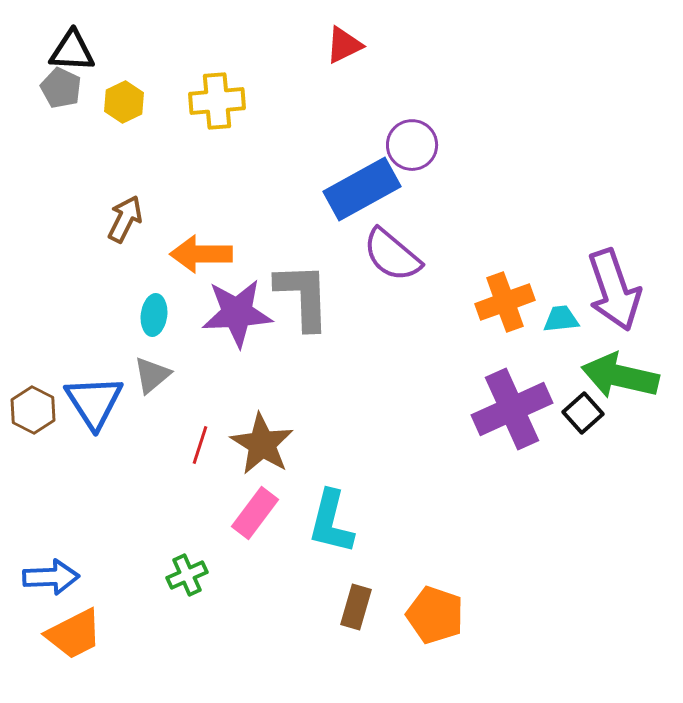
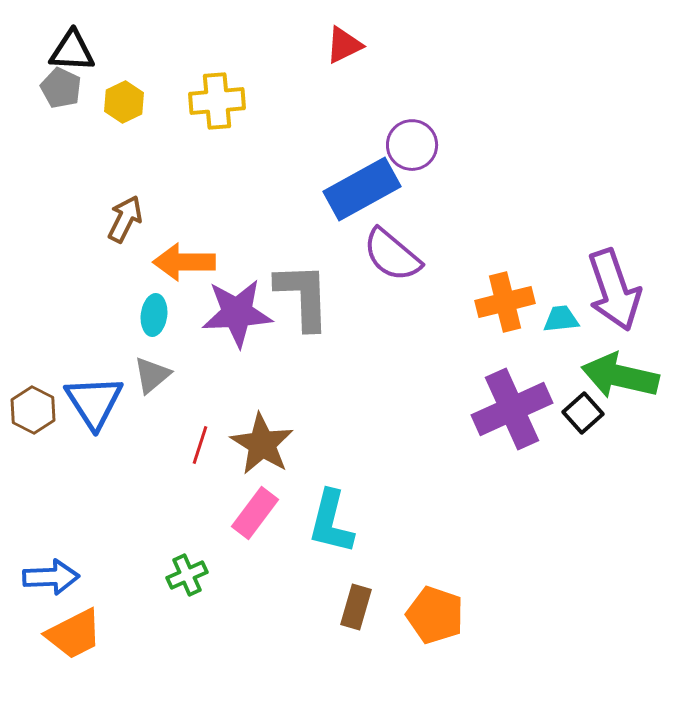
orange arrow: moved 17 px left, 8 px down
orange cross: rotated 6 degrees clockwise
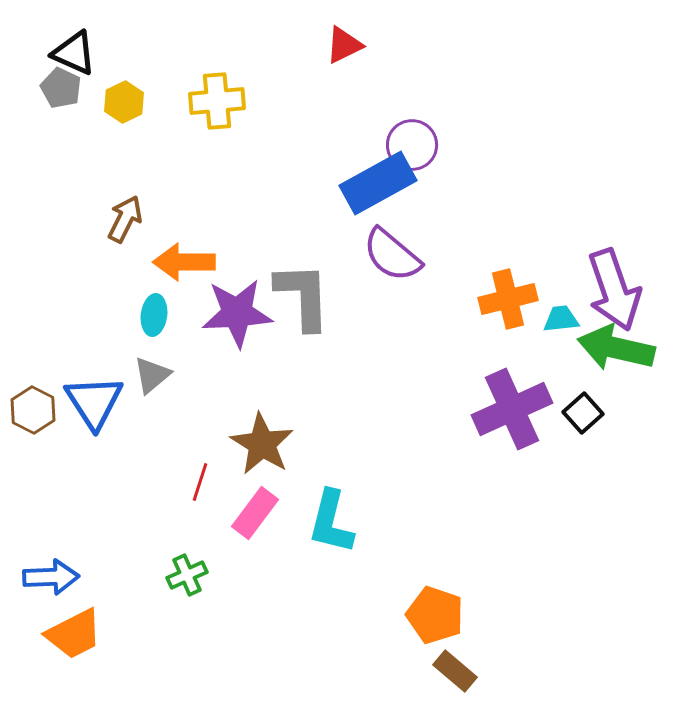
black triangle: moved 2 px right, 2 px down; rotated 21 degrees clockwise
blue rectangle: moved 16 px right, 6 px up
orange cross: moved 3 px right, 3 px up
green arrow: moved 4 px left, 28 px up
red line: moved 37 px down
brown rectangle: moved 99 px right, 64 px down; rotated 66 degrees counterclockwise
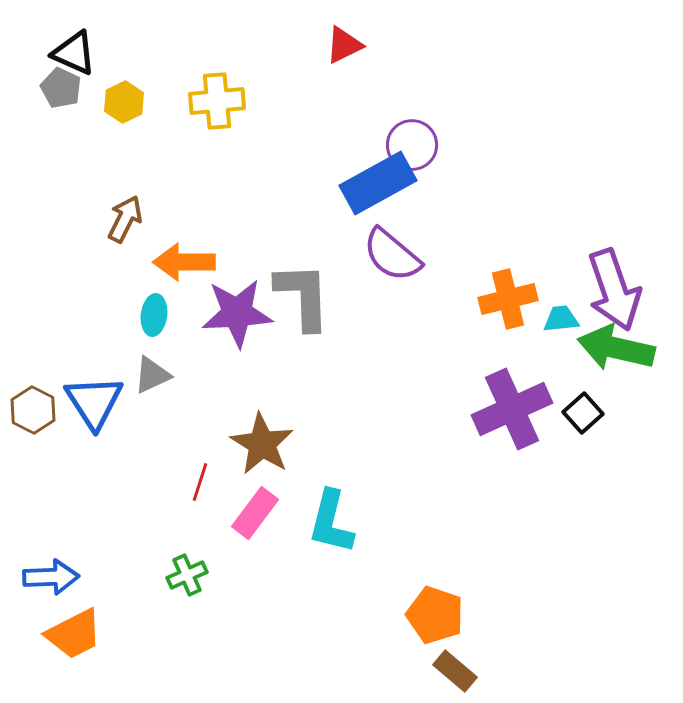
gray triangle: rotated 15 degrees clockwise
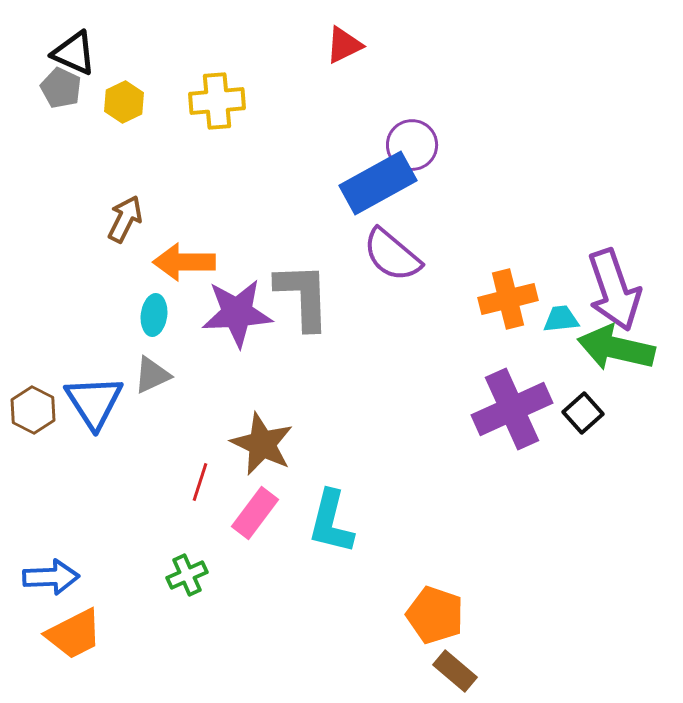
brown star: rotated 6 degrees counterclockwise
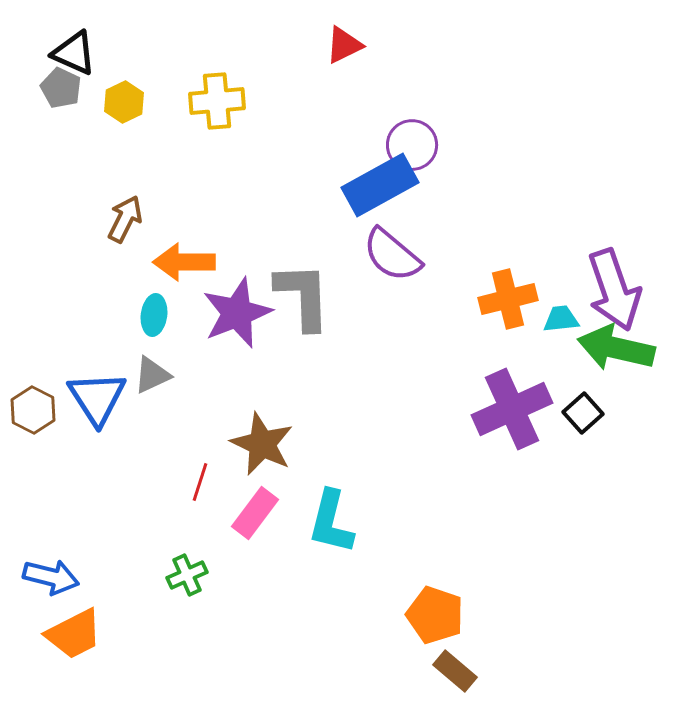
blue rectangle: moved 2 px right, 2 px down
purple star: rotated 18 degrees counterclockwise
blue triangle: moved 3 px right, 4 px up
blue arrow: rotated 16 degrees clockwise
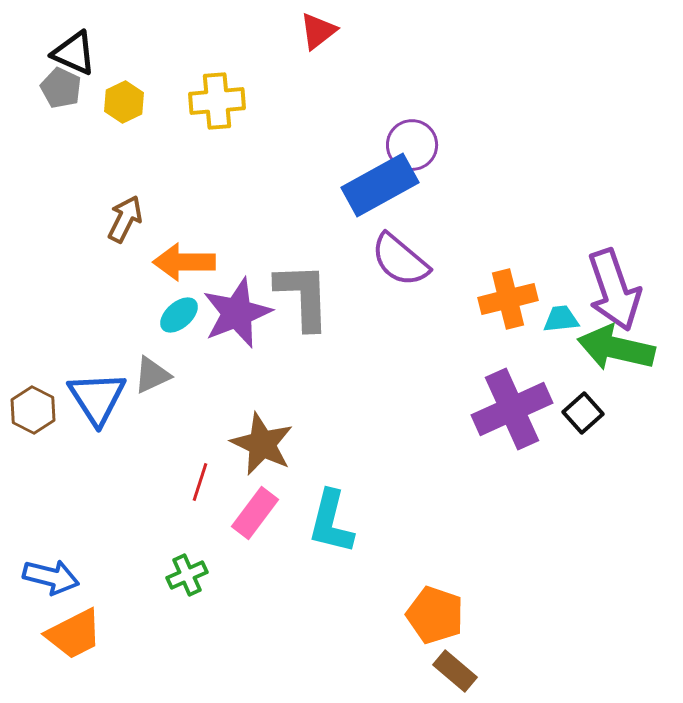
red triangle: moved 26 px left, 14 px up; rotated 12 degrees counterclockwise
purple semicircle: moved 8 px right, 5 px down
cyan ellipse: moved 25 px right; rotated 42 degrees clockwise
